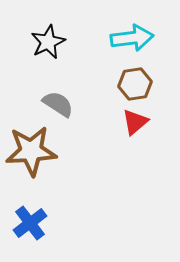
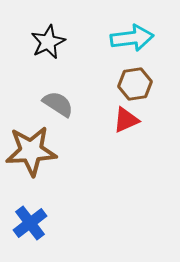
red triangle: moved 9 px left, 2 px up; rotated 16 degrees clockwise
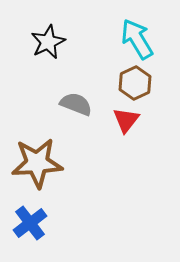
cyan arrow: moved 5 px right, 1 px down; rotated 114 degrees counterclockwise
brown hexagon: moved 1 px up; rotated 16 degrees counterclockwise
gray semicircle: moved 18 px right; rotated 12 degrees counterclockwise
red triangle: rotated 28 degrees counterclockwise
brown star: moved 6 px right, 12 px down
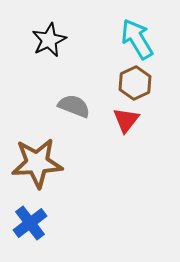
black star: moved 1 px right, 2 px up
gray semicircle: moved 2 px left, 2 px down
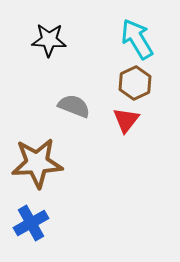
black star: rotated 28 degrees clockwise
blue cross: moved 1 px right; rotated 8 degrees clockwise
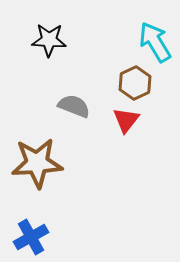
cyan arrow: moved 18 px right, 3 px down
blue cross: moved 14 px down
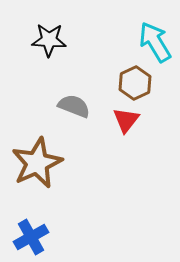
brown star: rotated 21 degrees counterclockwise
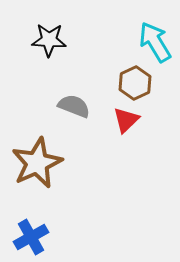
red triangle: rotated 8 degrees clockwise
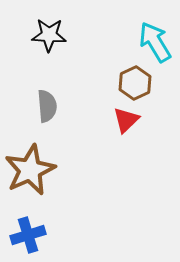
black star: moved 5 px up
gray semicircle: moved 27 px left; rotated 64 degrees clockwise
brown star: moved 7 px left, 7 px down
blue cross: moved 3 px left, 2 px up; rotated 12 degrees clockwise
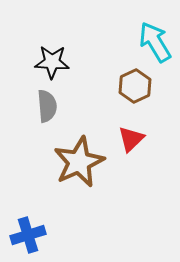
black star: moved 3 px right, 27 px down
brown hexagon: moved 3 px down
red triangle: moved 5 px right, 19 px down
brown star: moved 49 px right, 8 px up
